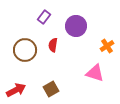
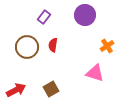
purple circle: moved 9 px right, 11 px up
brown circle: moved 2 px right, 3 px up
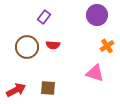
purple circle: moved 12 px right
red semicircle: rotated 96 degrees counterclockwise
brown square: moved 3 px left, 1 px up; rotated 35 degrees clockwise
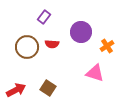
purple circle: moved 16 px left, 17 px down
red semicircle: moved 1 px left, 1 px up
brown square: rotated 28 degrees clockwise
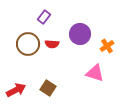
purple circle: moved 1 px left, 2 px down
brown circle: moved 1 px right, 3 px up
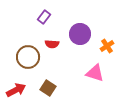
brown circle: moved 13 px down
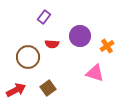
purple circle: moved 2 px down
brown square: rotated 21 degrees clockwise
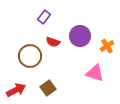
red semicircle: moved 1 px right, 2 px up; rotated 16 degrees clockwise
brown circle: moved 2 px right, 1 px up
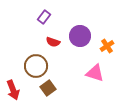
brown circle: moved 6 px right, 10 px down
red arrow: moved 3 px left; rotated 96 degrees clockwise
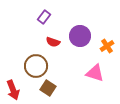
brown square: rotated 21 degrees counterclockwise
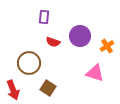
purple rectangle: rotated 32 degrees counterclockwise
brown circle: moved 7 px left, 3 px up
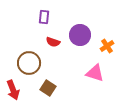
purple circle: moved 1 px up
